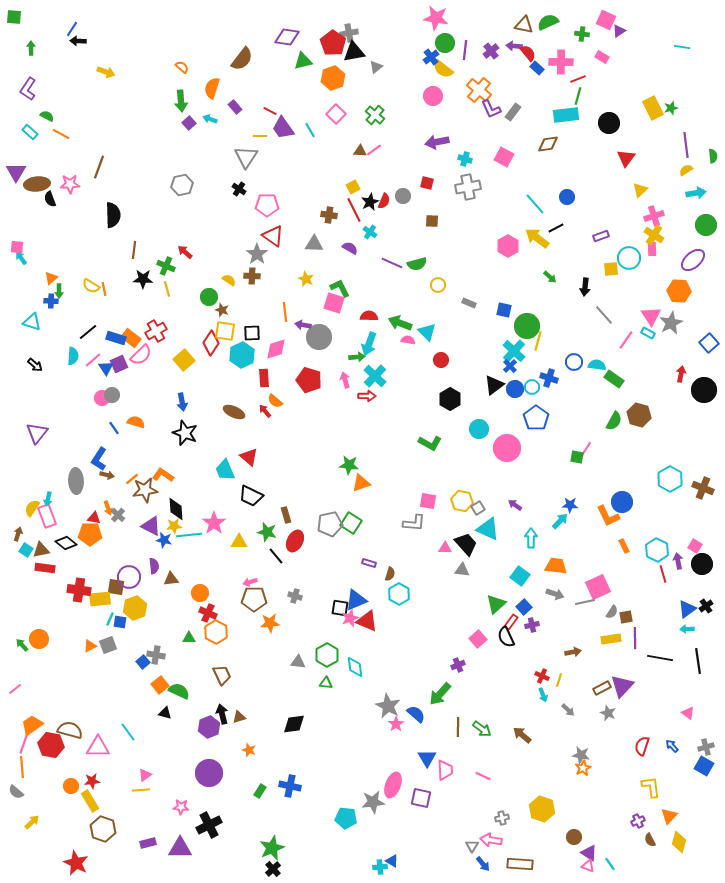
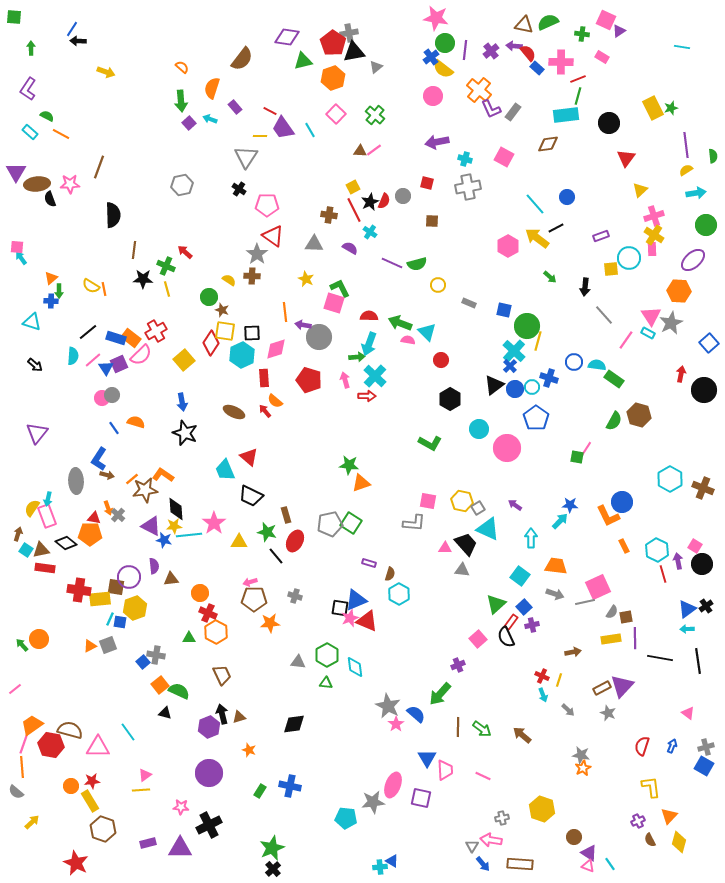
blue arrow at (672, 746): rotated 64 degrees clockwise
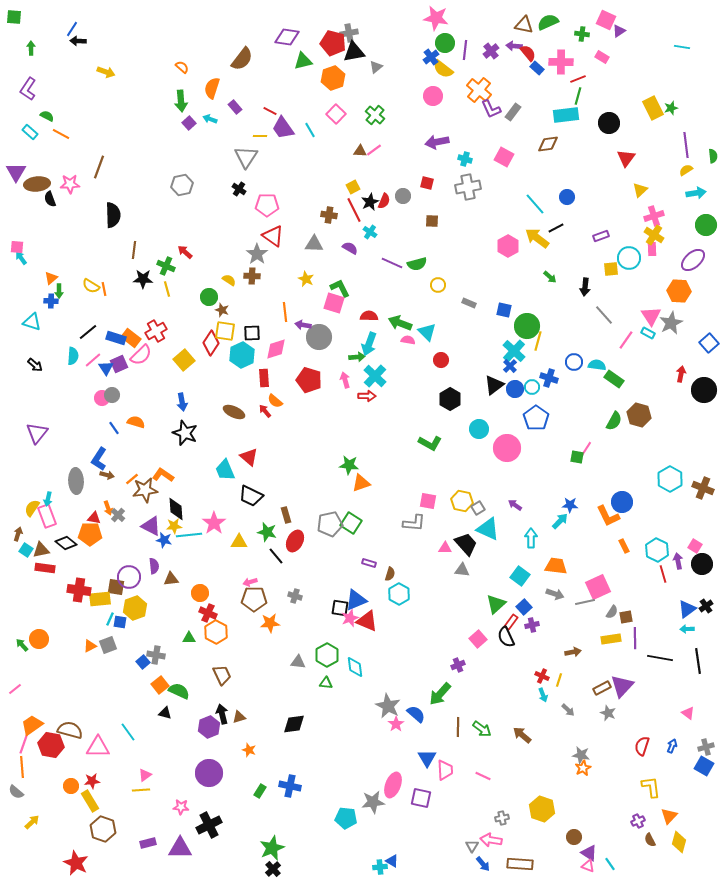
red pentagon at (333, 43): rotated 20 degrees counterclockwise
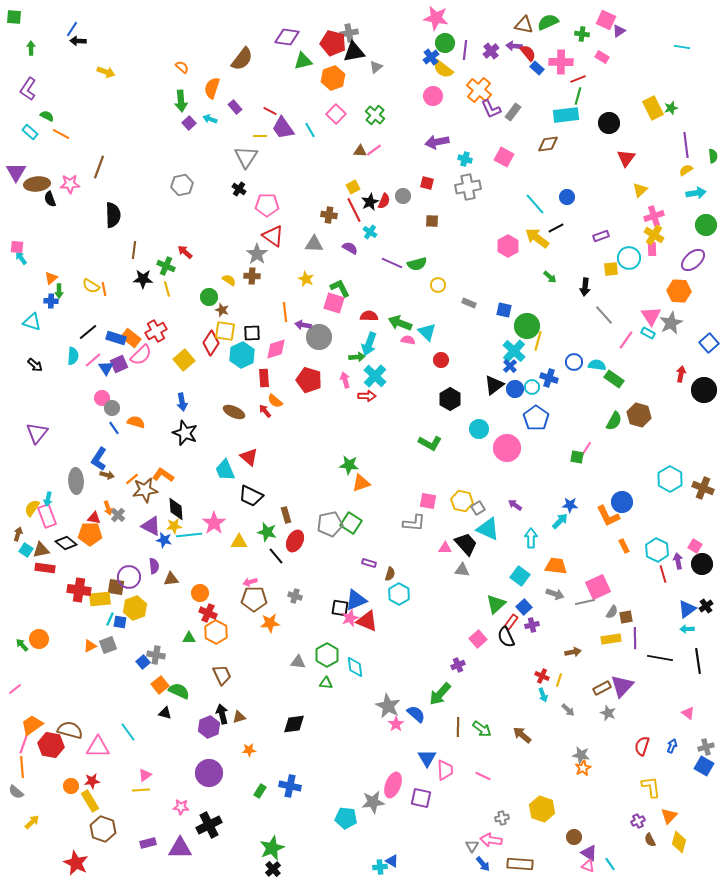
gray circle at (112, 395): moved 13 px down
orange star at (249, 750): rotated 24 degrees counterclockwise
